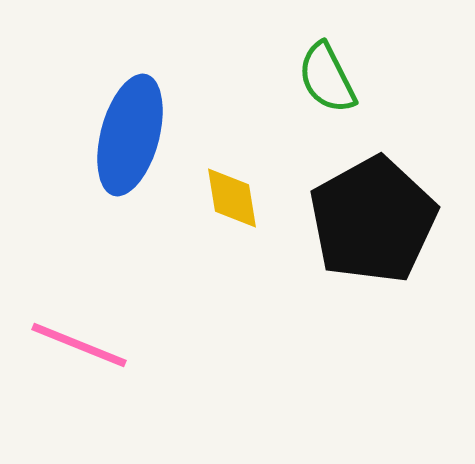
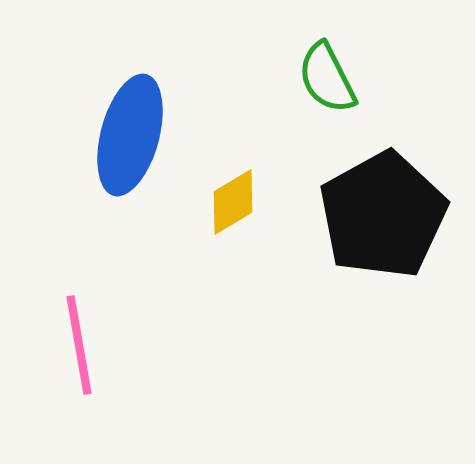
yellow diamond: moved 1 px right, 4 px down; rotated 68 degrees clockwise
black pentagon: moved 10 px right, 5 px up
pink line: rotated 58 degrees clockwise
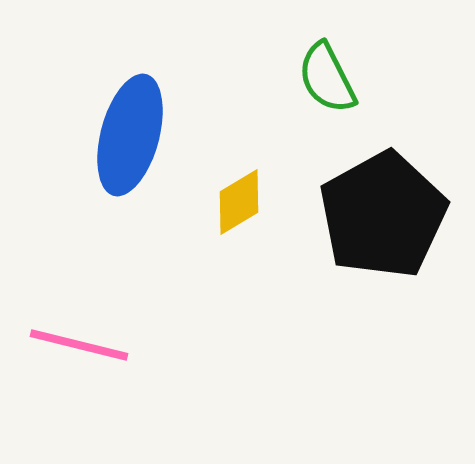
yellow diamond: moved 6 px right
pink line: rotated 66 degrees counterclockwise
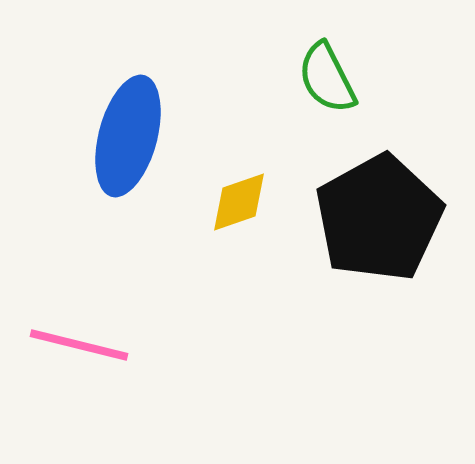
blue ellipse: moved 2 px left, 1 px down
yellow diamond: rotated 12 degrees clockwise
black pentagon: moved 4 px left, 3 px down
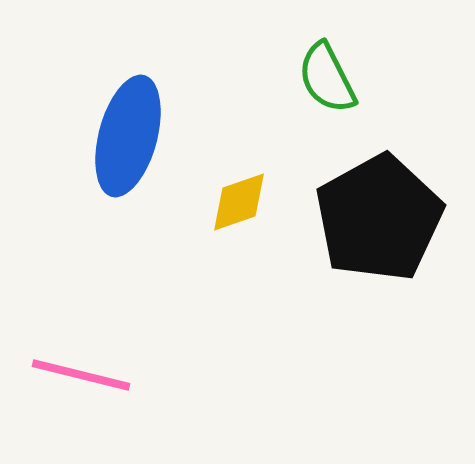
pink line: moved 2 px right, 30 px down
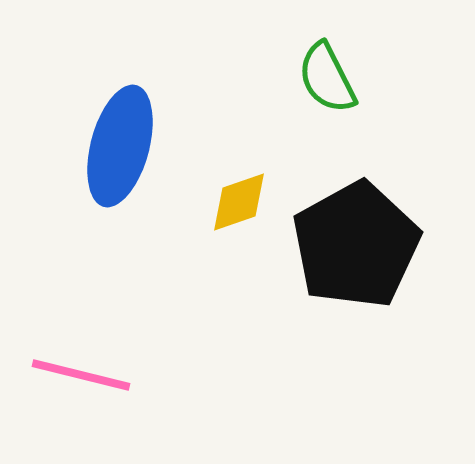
blue ellipse: moved 8 px left, 10 px down
black pentagon: moved 23 px left, 27 px down
